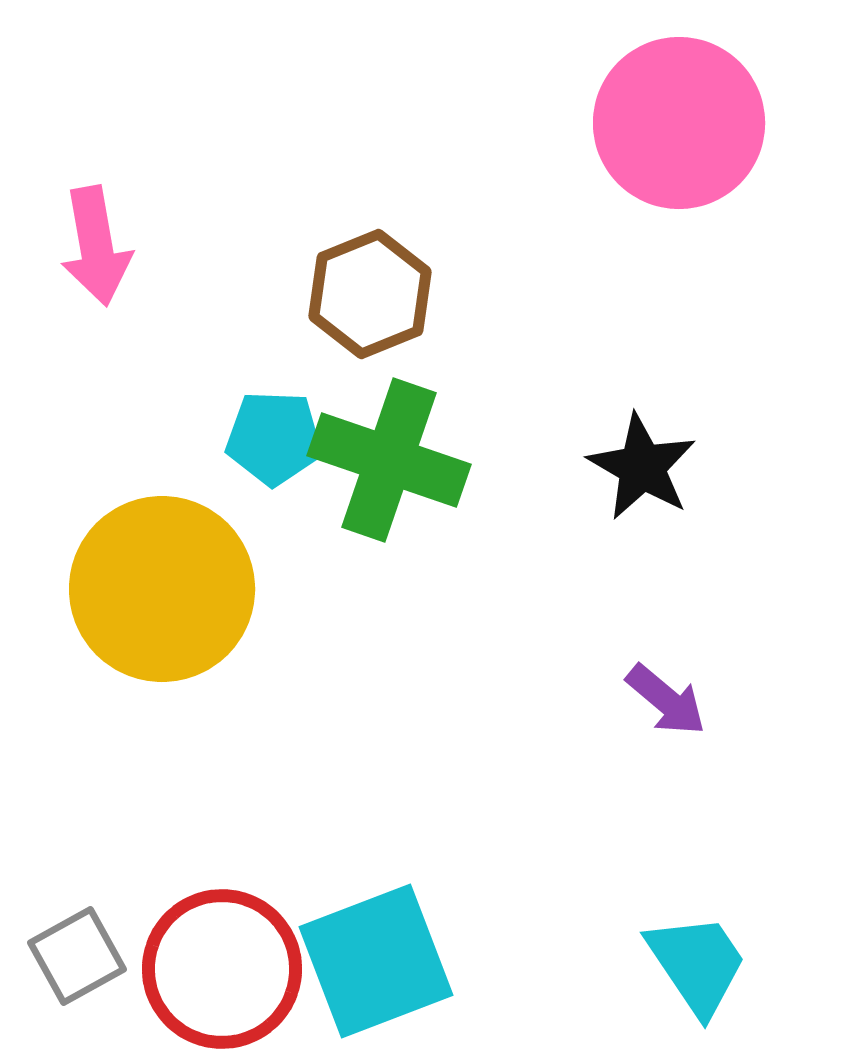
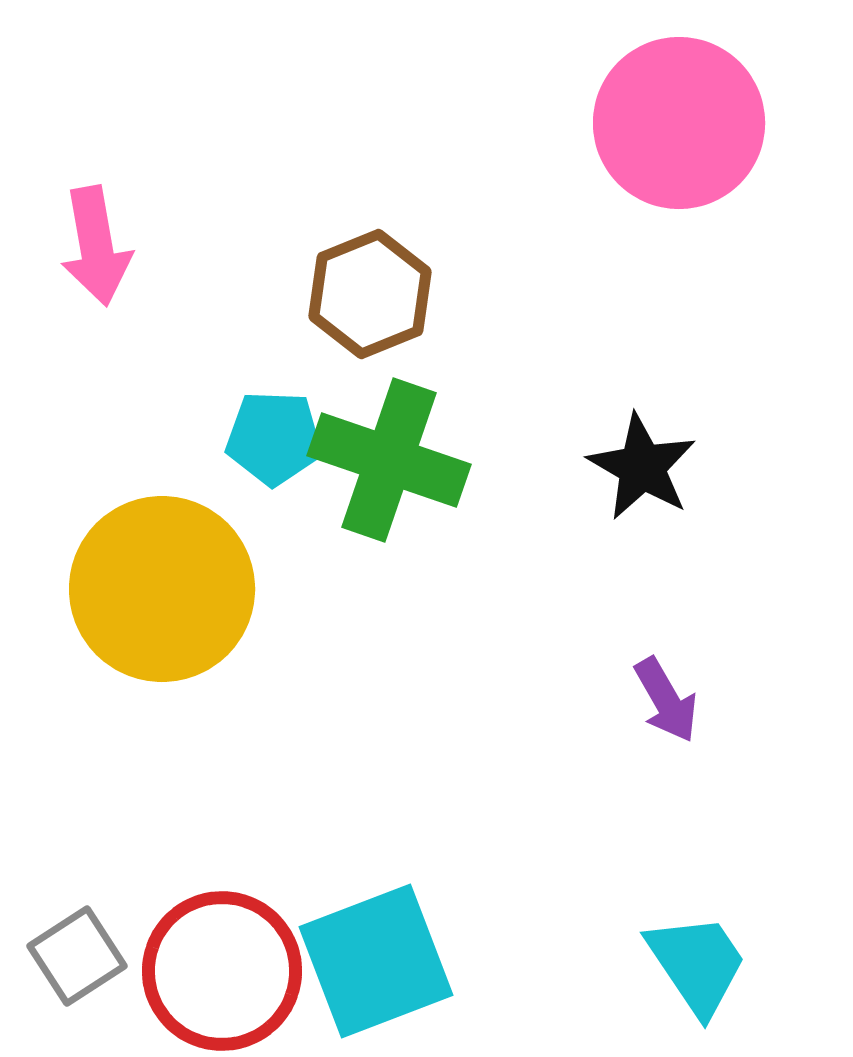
purple arrow: rotated 20 degrees clockwise
gray square: rotated 4 degrees counterclockwise
red circle: moved 2 px down
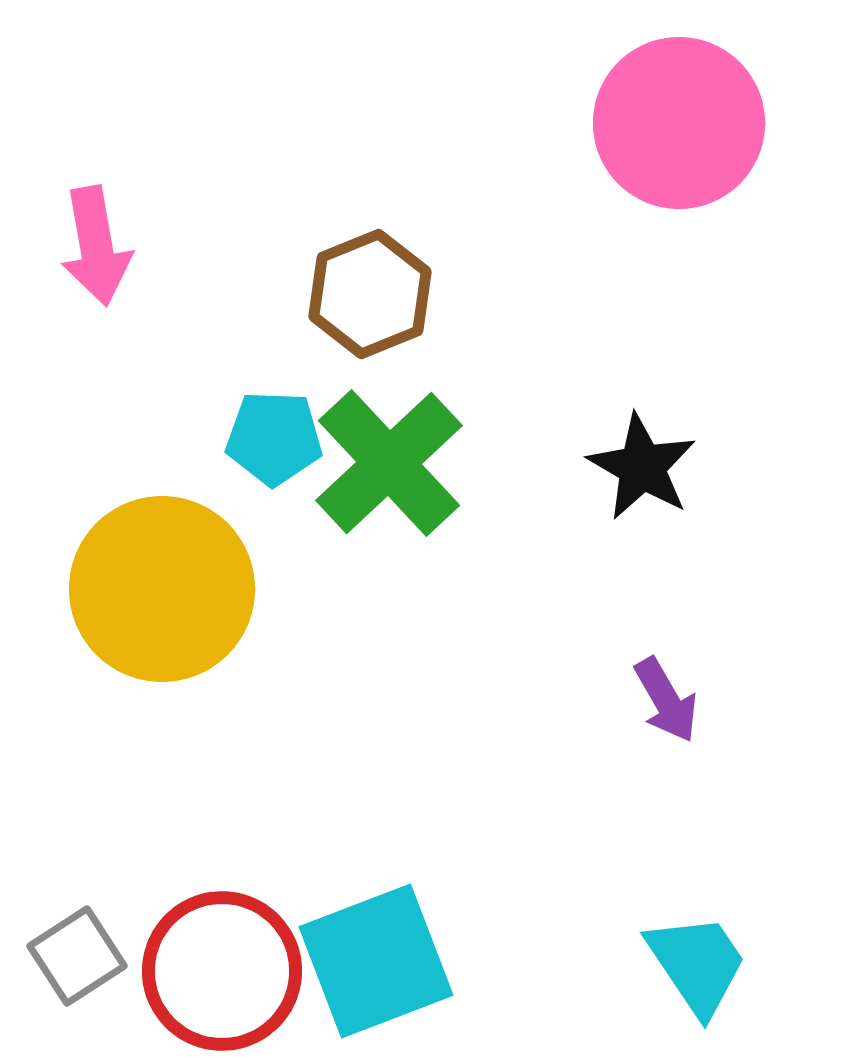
green cross: moved 3 px down; rotated 28 degrees clockwise
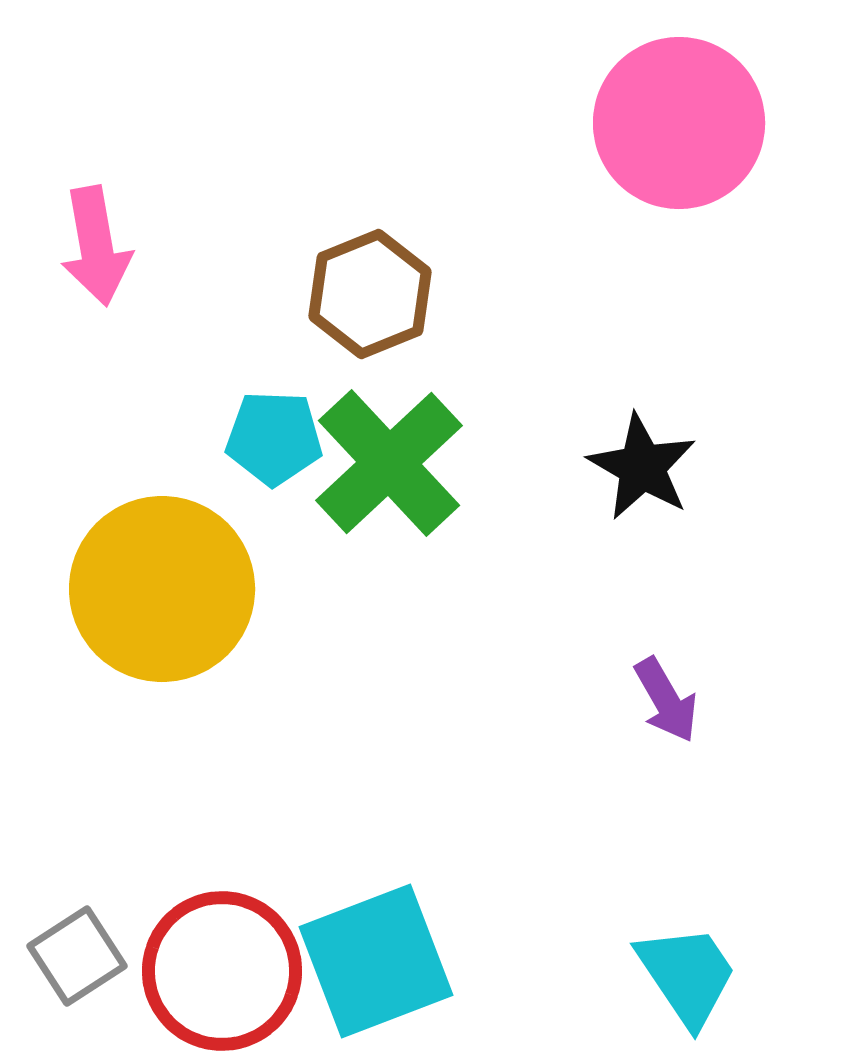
cyan trapezoid: moved 10 px left, 11 px down
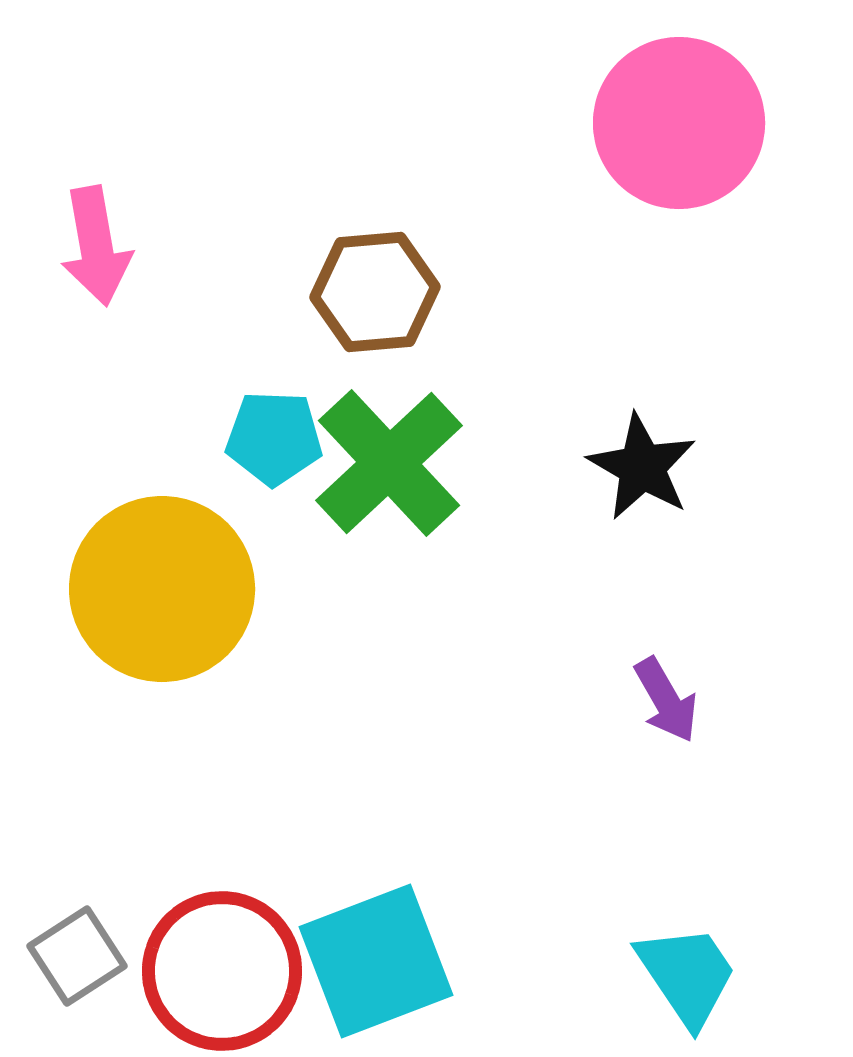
brown hexagon: moved 5 px right, 2 px up; rotated 17 degrees clockwise
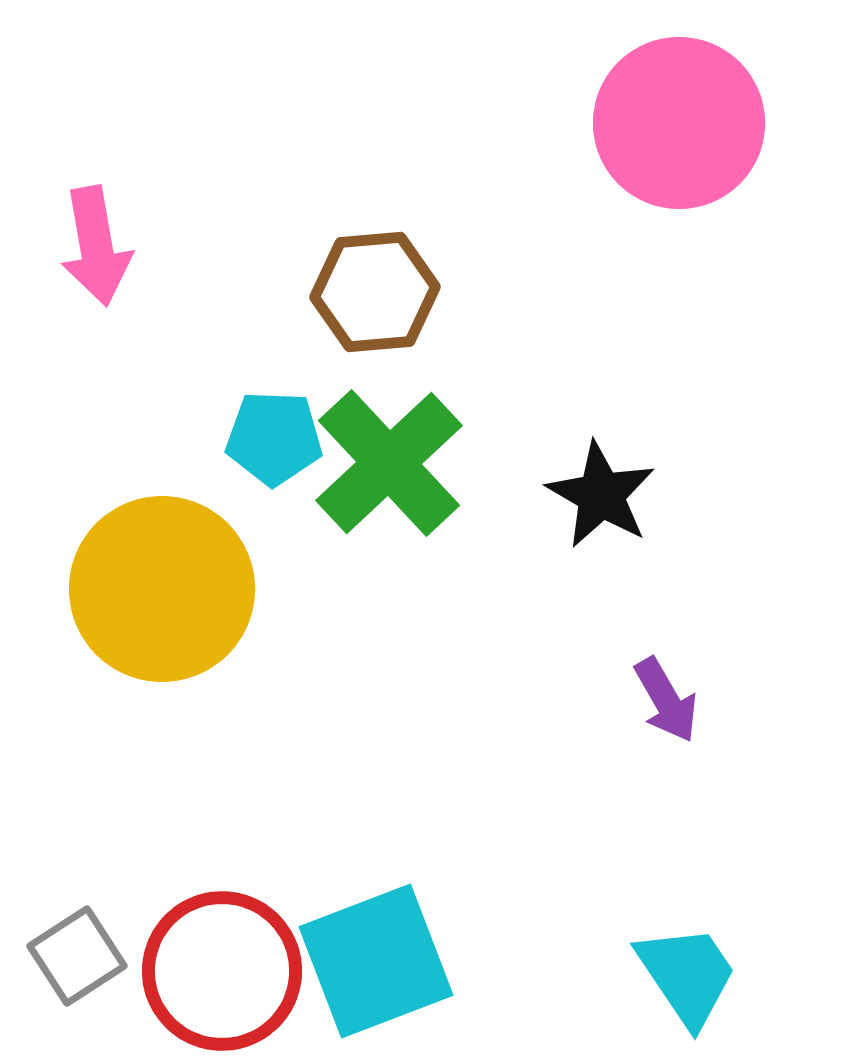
black star: moved 41 px left, 28 px down
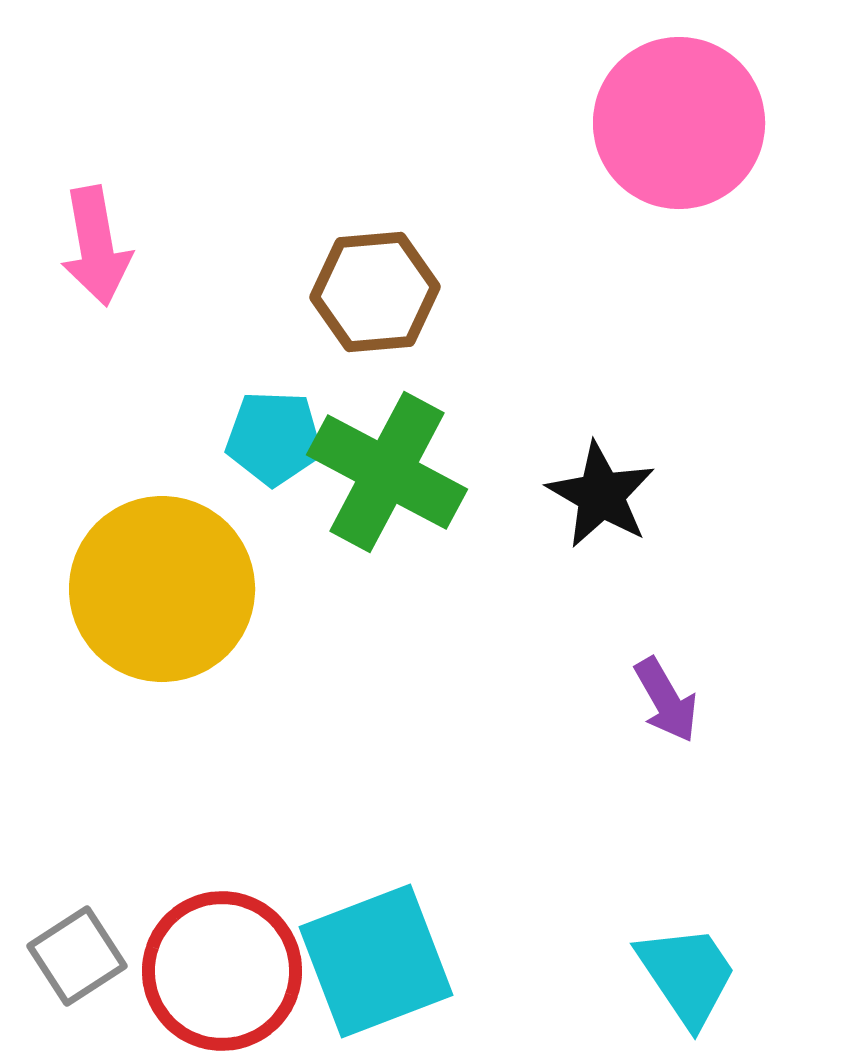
green cross: moved 2 px left, 9 px down; rotated 19 degrees counterclockwise
